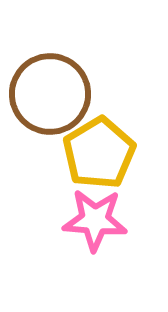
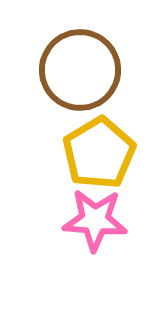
brown circle: moved 30 px right, 24 px up
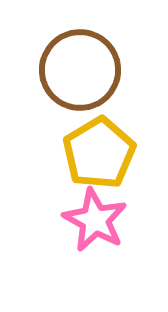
pink star: rotated 24 degrees clockwise
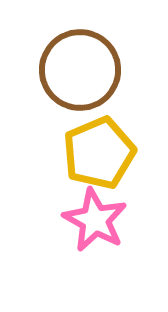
yellow pentagon: rotated 8 degrees clockwise
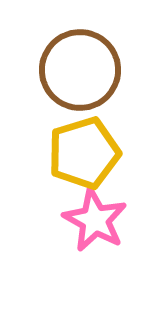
yellow pentagon: moved 15 px left; rotated 6 degrees clockwise
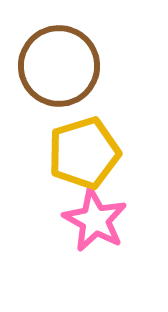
brown circle: moved 21 px left, 4 px up
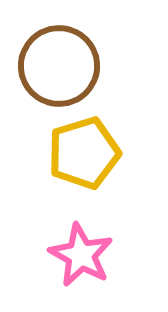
pink star: moved 14 px left, 35 px down
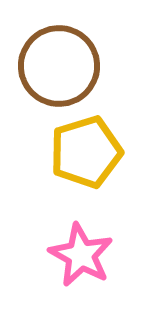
yellow pentagon: moved 2 px right, 1 px up
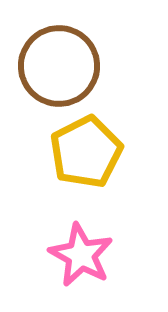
yellow pentagon: rotated 10 degrees counterclockwise
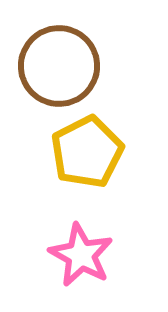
yellow pentagon: moved 1 px right
